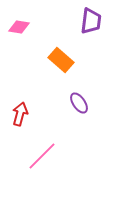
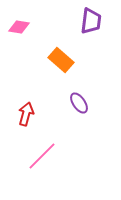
red arrow: moved 6 px right
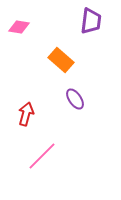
purple ellipse: moved 4 px left, 4 px up
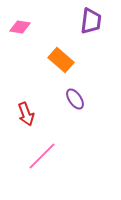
pink diamond: moved 1 px right
red arrow: rotated 145 degrees clockwise
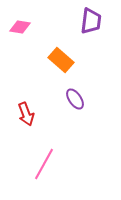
pink line: moved 2 px right, 8 px down; rotated 16 degrees counterclockwise
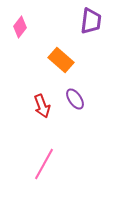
pink diamond: rotated 60 degrees counterclockwise
red arrow: moved 16 px right, 8 px up
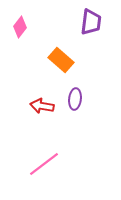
purple trapezoid: moved 1 px down
purple ellipse: rotated 40 degrees clockwise
red arrow: rotated 120 degrees clockwise
pink line: rotated 24 degrees clockwise
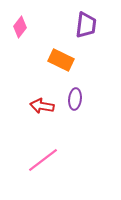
purple trapezoid: moved 5 px left, 3 px down
orange rectangle: rotated 15 degrees counterclockwise
pink line: moved 1 px left, 4 px up
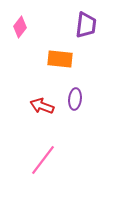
orange rectangle: moved 1 px left, 1 px up; rotated 20 degrees counterclockwise
red arrow: rotated 10 degrees clockwise
pink line: rotated 16 degrees counterclockwise
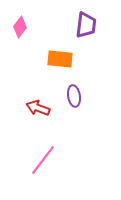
purple ellipse: moved 1 px left, 3 px up; rotated 15 degrees counterclockwise
red arrow: moved 4 px left, 2 px down
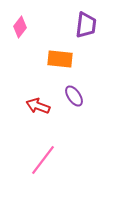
purple ellipse: rotated 25 degrees counterclockwise
red arrow: moved 2 px up
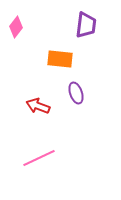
pink diamond: moved 4 px left
purple ellipse: moved 2 px right, 3 px up; rotated 15 degrees clockwise
pink line: moved 4 px left, 2 px up; rotated 28 degrees clockwise
